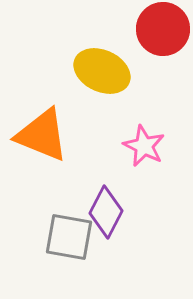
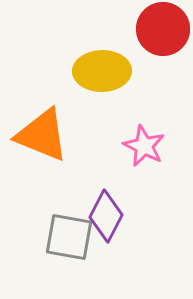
yellow ellipse: rotated 26 degrees counterclockwise
purple diamond: moved 4 px down
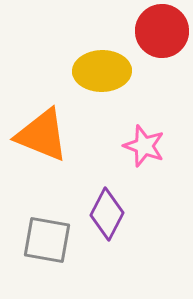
red circle: moved 1 px left, 2 px down
pink star: rotated 6 degrees counterclockwise
purple diamond: moved 1 px right, 2 px up
gray square: moved 22 px left, 3 px down
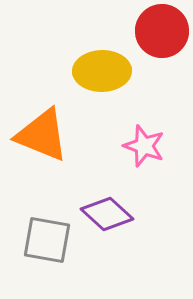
purple diamond: rotated 75 degrees counterclockwise
